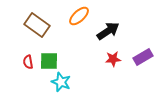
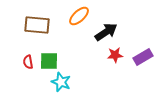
brown rectangle: rotated 30 degrees counterclockwise
black arrow: moved 2 px left, 1 px down
red star: moved 2 px right, 4 px up
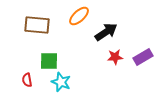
red star: moved 2 px down
red semicircle: moved 1 px left, 18 px down
